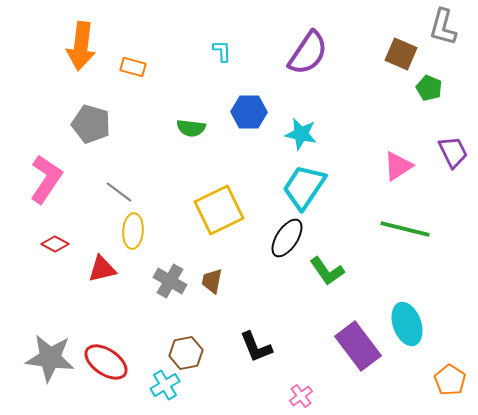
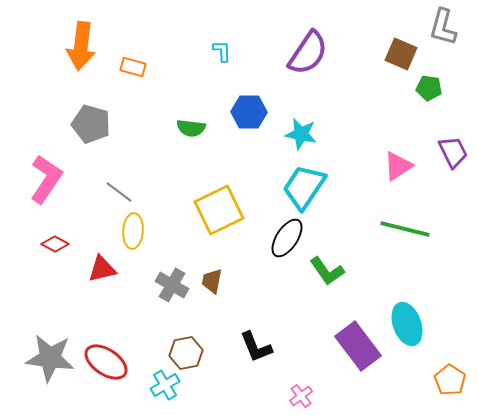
green pentagon: rotated 15 degrees counterclockwise
gray cross: moved 2 px right, 4 px down
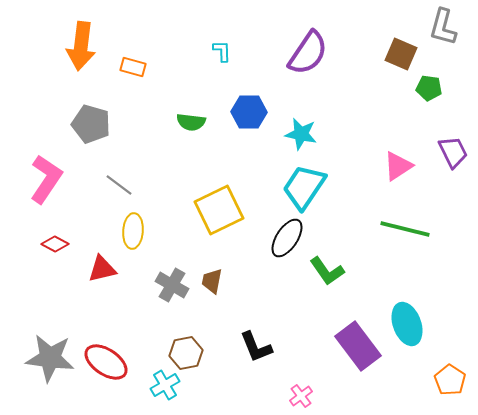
green semicircle: moved 6 px up
gray line: moved 7 px up
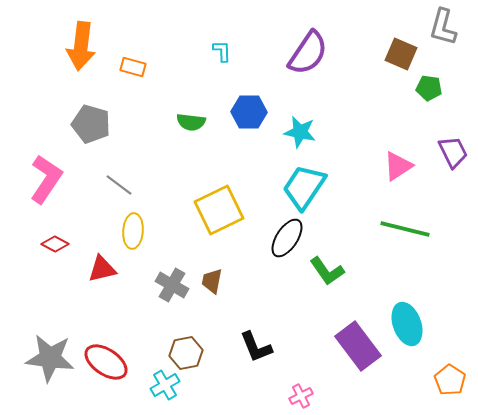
cyan star: moved 1 px left, 2 px up
pink cross: rotated 10 degrees clockwise
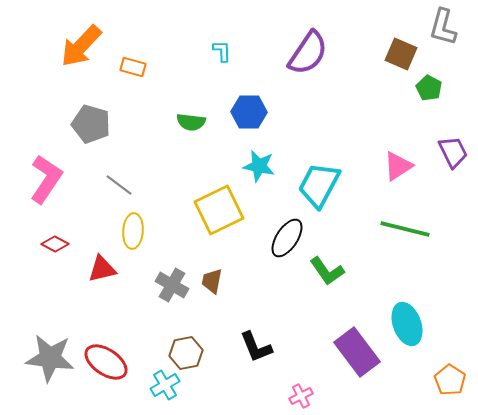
orange arrow: rotated 36 degrees clockwise
green pentagon: rotated 20 degrees clockwise
cyan star: moved 41 px left, 34 px down
cyan trapezoid: moved 15 px right, 2 px up; rotated 6 degrees counterclockwise
purple rectangle: moved 1 px left, 6 px down
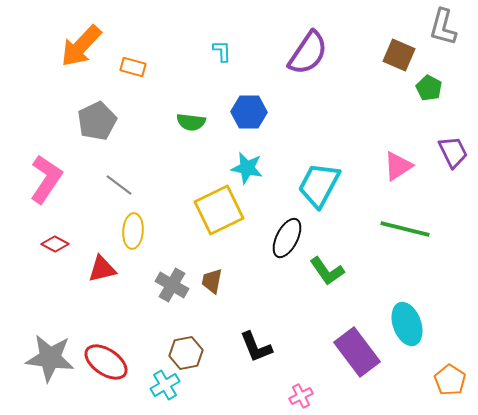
brown square: moved 2 px left, 1 px down
gray pentagon: moved 6 px right, 3 px up; rotated 30 degrees clockwise
cyan star: moved 12 px left, 2 px down
black ellipse: rotated 6 degrees counterclockwise
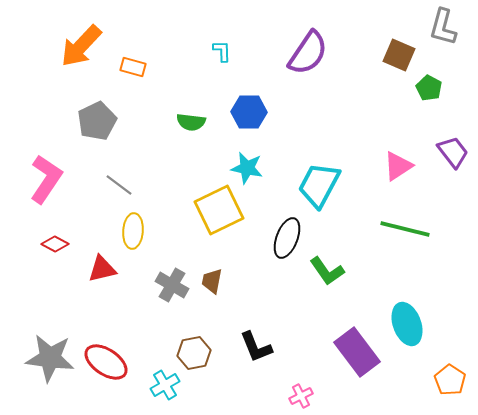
purple trapezoid: rotated 12 degrees counterclockwise
black ellipse: rotated 6 degrees counterclockwise
brown hexagon: moved 8 px right
